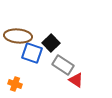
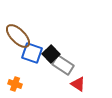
brown ellipse: rotated 40 degrees clockwise
black square: moved 11 px down
red triangle: moved 2 px right, 4 px down
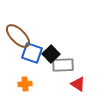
gray rectangle: rotated 35 degrees counterclockwise
orange cross: moved 10 px right; rotated 24 degrees counterclockwise
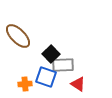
blue square: moved 14 px right, 24 px down
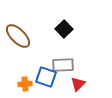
black square: moved 13 px right, 25 px up
red triangle: rotated 42 degrees clockwise
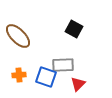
black square: moved 10 px right; rotated 18 degrees counterclockwise
orange cross: moved 6 px left, 9 px up
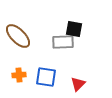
black square: rotated 18 degrees counterclockwise
gray rectangle: moved 23 px up
blue square: rotated 10 degrees counterclockwise
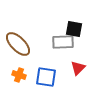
brown ellipse: moved 8 px down
orange cross: rotated 24 degrees clockwise
red triangle: moved 16 px up
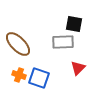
black square: moved 5 px up
blue square: moved 7 px left, 1 px down; rotated 10 degrees clockwise
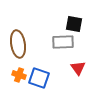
brown ellipse: rotated 36 degrees clockwise
red triangle: rotated 21 degrees counterclockwise
